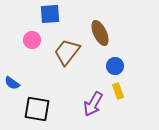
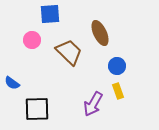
brown trapezoid: moved 2 px right; rotated 96 degrees clockwise
blue circle: moved 2 px right
black square: rotated 12 degrees counterclockwise
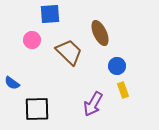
yellow rectangle: moved 5 px right, 1 px up
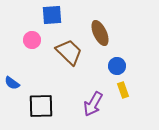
blue square: moved 2 px right, 1 px down
black square: moved 4 px right, 3 px up
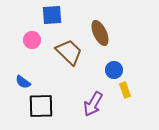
blue circle: moved 3 px left, 4 px down
blue semicircle: moved 11 px right, 1 px up
yellow rectangle: moved 2 px right
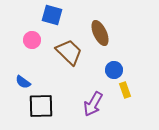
blue square: rotated 20 degrees clockwise
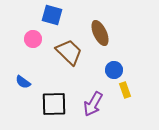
pink circle: moved 1 px right, 1 px up
black square: moved 13 px right, 2 px up
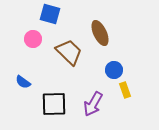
blue square: moved 2 px left, 1 px up
